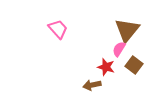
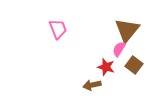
pink trapezoid: rotated 20 degrees clockwise
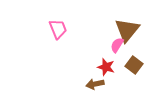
pink semicircle: moved 2 px left, 4 px up
brown arrow: moved 3 px right, 1 px up
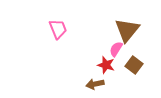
pink semicircle: moved 1 px left, 4 px down
red star: moved 2 px up
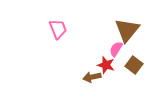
brown arrow: moved 3 px left, 7 px up
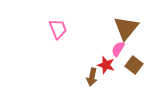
brown triangle: moved 1 px left, 2 px up
pink semicircle: moved 2 px right
brown arrow: rotated 66 degrees counterclockwise
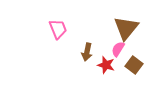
brown arrow: moved 5 px left, 25 px up
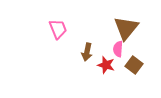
pink semicircle: rotated 28 degrees counterclockwise
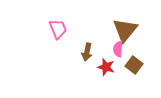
brown triangle: moved 1 px left, 2 px down
red star: moved 2 px down
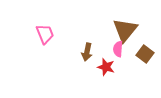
pink trapezoid: moved 13 px left, 5 px down
brown square: moved 11 px right, 11 px up
